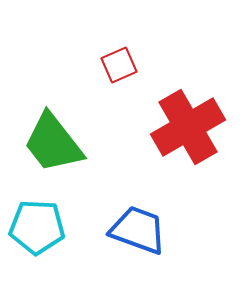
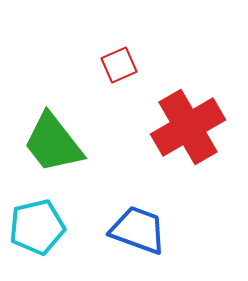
cyan pentagon: rotated 16 degrees counterclockwise
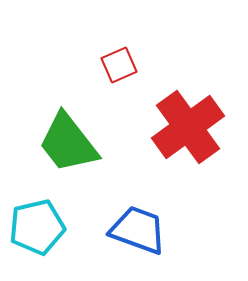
red cross: rotated 6 degrees counterclockwise
green trapezoid: moved 15 px right
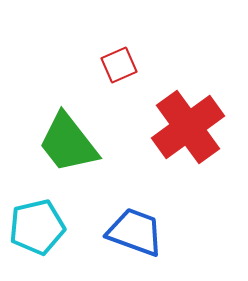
blue trapezoid: moved 3 px left, 2 px down
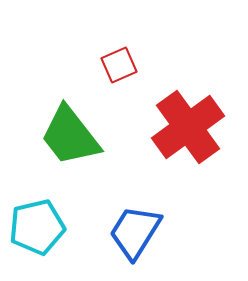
green trapezoid: moved 2 px right, 7 px up
blue trapezoid: rotated 78 degrees counterclockwise
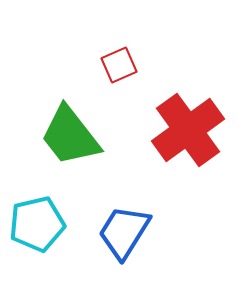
red cross: moved 3 px down
cyan pentagon: moved 3 px up
blue trapezoid: moved 11 px left
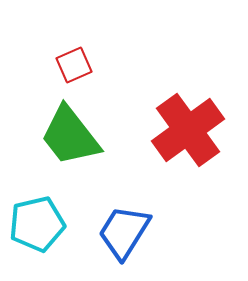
red square: moved 45 px left
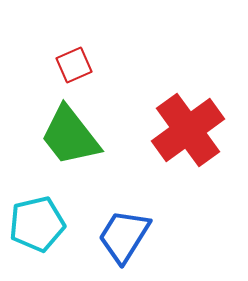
blue trapezoid: moved 4 px down
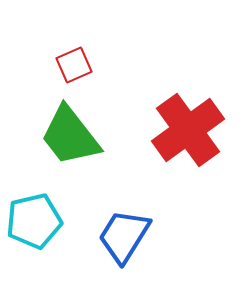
cyan pentagon: moved 3 px left, 3 px up
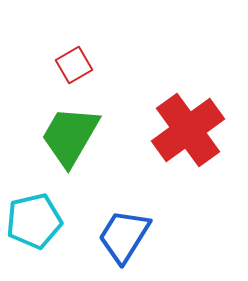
red square: rotated 6 degrees counterclockwise
green trapezoid: rotated 68 degrees clockwise
